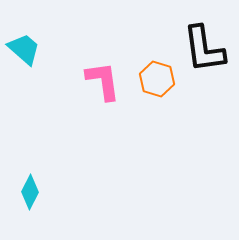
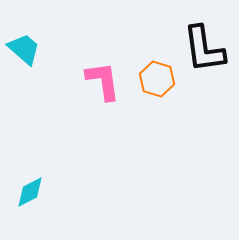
cyan diamond: rotated 36 degrees clockwise
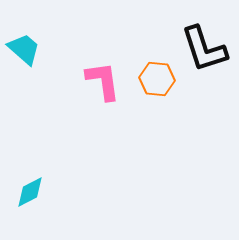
black L-shape: rotated 10 degrees counterclockwise
orange hexagon: rotated 12 degrees counterclockwise
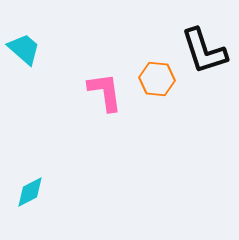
black L-shape: moved 2 px down
pink L-shape: moved 2 px right, 11 px down
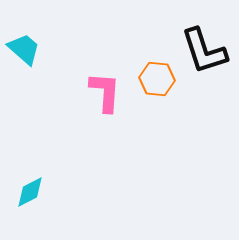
pink L-shape: rotated 12 degrees clockwise
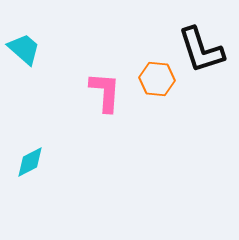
black L-shape: moved 3 px left, 1 px up
cyan diamond: moved 30 px up
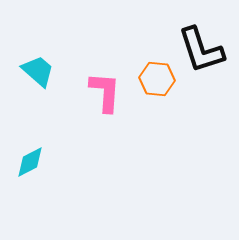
cyan trapezoid: moved 14 px right, 22 px down
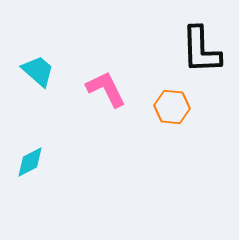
black L-shape: rotated 16 degrees clockwise
orange hexagon: moved 15 px right, 28 px down
pink L-shape: moved 1 px right, 3 px up; rotated 30 degrees counterclockwise
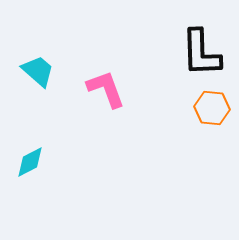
black L-shape: moved 3 px down
pink L-shape: rotated 6 degrees clockwise
orange hexagon: moved 40 px right, 1 px down
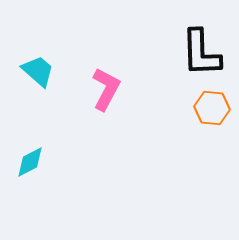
pink L-shape: rotated 48 degrees clockwise
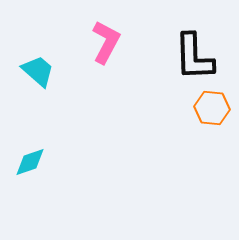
black L-shape: moved 7 px left, 4 px down
pink L-shape: moved 47 px up
cyan diamond: rotated 8 degrees clockwise
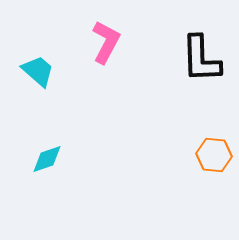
black L-shape: moved 7 px right, 2 px down
orange hexagon: moved 2 px right, 47 px down
cyan diamond: moved 17 px right, 3 px up
